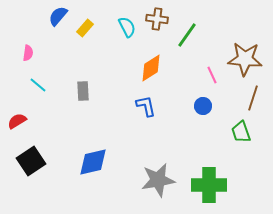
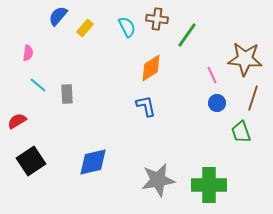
gray rectangle: moved 16 px left, 3 px down
blue circle: moved 14 px right, 3 px up
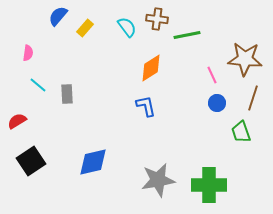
cyan semicircle: rotated 10 degrees counterclockwise
green line: rotated 44 degrees clockwise
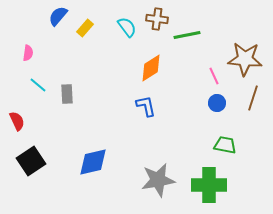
pink line: moved 2 px right, 1 px down
red semicircle: rotated 96 degrees clockwise
green trapezoid: moved 16 px left, 13 px down; rotated 120 degrees clockwise
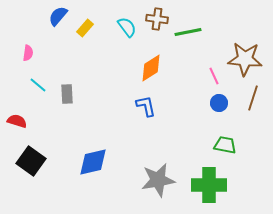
green line: moved 1 px right, 3 px up
blue circle: moved 2 px right
red semicircle: rotated 48 degrees counterclockwise
black square: rotated 20 degrees counterclockwise
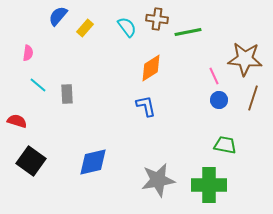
blue circle: moved 3 px up
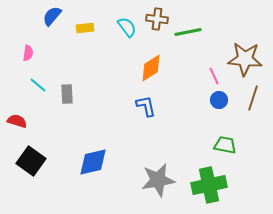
blue semicircle: moved 6 px left
yellow rectangle: rotated 42 degrees clockwise
green cross: rotated 12 degrees counterclockwise
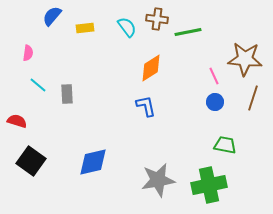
blue circle: moved 4 px left, 2 px down
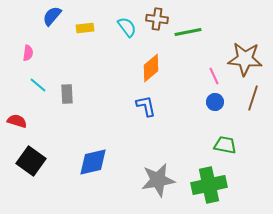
orange diamond: rotated 8 degrees counterclockwise
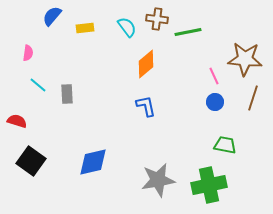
orange diamond: moved 5 px left, 4 px up
